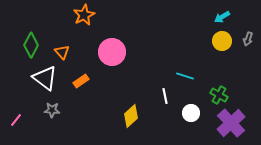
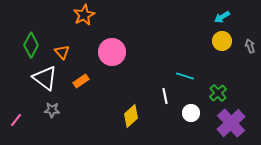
gray arrow: moved 2 px right, 7 px down; rotated 144 degrees clockwise
green cross: moved 1 px left, 2 px up; rotated 18 degrees clockwise
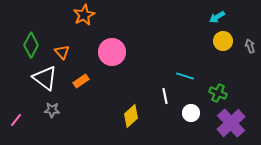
cyan arrow: moved 5 px left
yellow circle: moved 1 px right
green cross: rotated 24 degrees counterclockwise
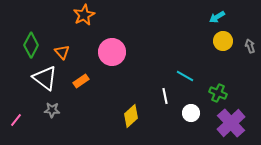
cyan line: rotated 12 degrees clockwise
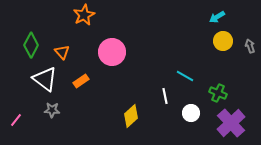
white triangle: moved 1 px down
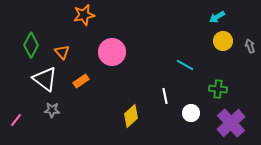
orange star: rotated 15 degrees clockwise
cyan line: moved 11 px up
green cross: moved 4 px up; rotated 18 degrees counterclockwise
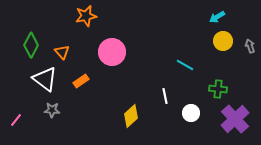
orange star: moved 2 px right, 1 px down
purple cross: moved 4 px right, 4 px up
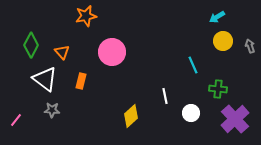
cyan line: moved 8 px right; rotated 36 degrees clockwise
orange rectangle: rotated 42 degrees counterclockwise
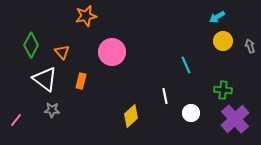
cyan line: moved 7 px left
green cross: moved 5 px right, 1 px down
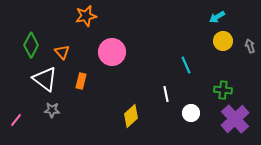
white line: moved 1 px right, 2 px up
